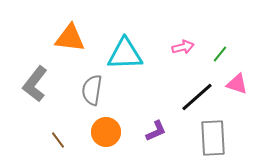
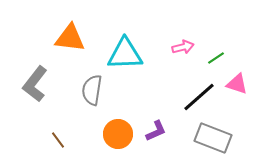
green line: moved 4 px left, 4 px down; rotated 18 degrees clockwise
black line: moved 2 px right
orange circle: moved 12 px right, 2 px down
gray rectangle: rotated 66 degrees counterclockwise
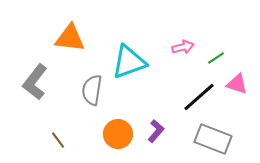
cyan triangle: moved 4 px right, 8 px down; rotated 18 degrees counterclockwise
gray L-shape: moved 2 px up
purple L-shape: rotated 25 degrees counterclockwise
gray rectangle: moved 1 px down
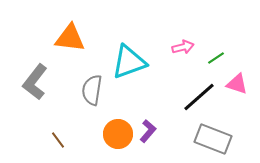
purple L-shape: moved 8 px left
